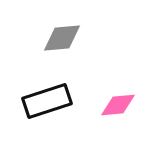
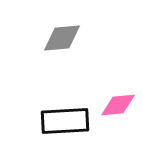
black rectangle: moved 18 px right, 20 px down; rotated 15 degrees clockwise
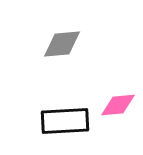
gray diamond: moved 6 px down
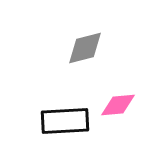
gray diamond: moved 23 px right, 4 px down; rotated 9 degrees counterclockwise
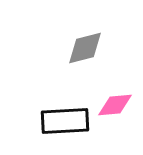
pink diamond: moved 3 px left
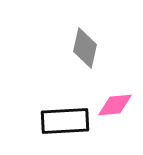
gray diamond: rotated 63 degrees counterclockwise
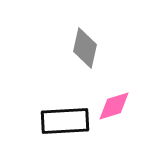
pink diamond: moved 1 px left, 1 px down; rotated 12 degrees counterclockwise
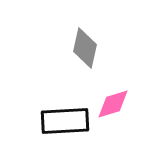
pink diamond: moved 1 px left, 2 px up
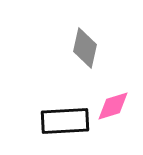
pink diamond: moved 2 px down
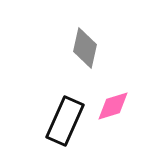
black rectangle: rotated 63 degrees counterclockwise
